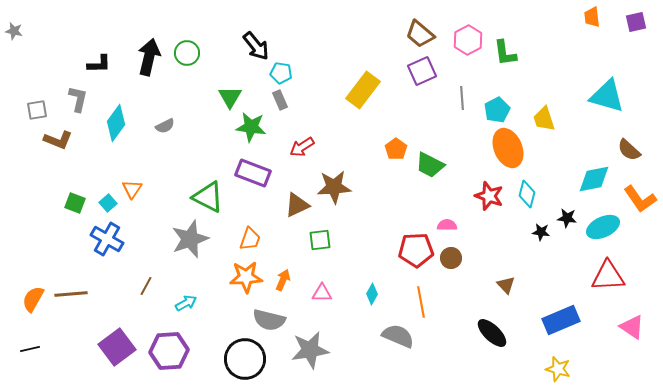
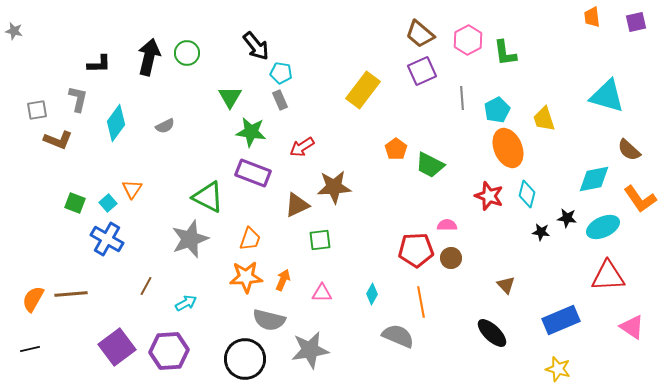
green star at (251, 127): moved 5 px down
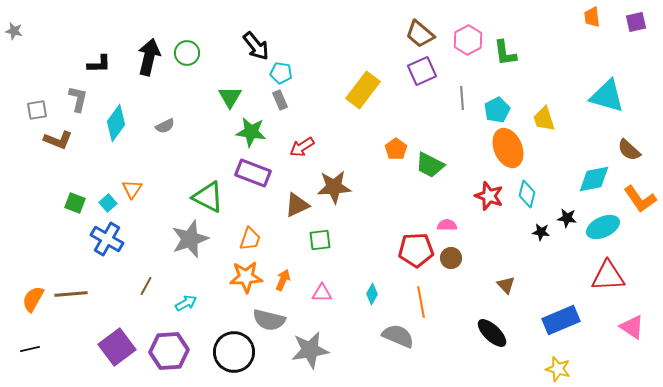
black circle at (245, 359): moved 11 px left, 7 px up
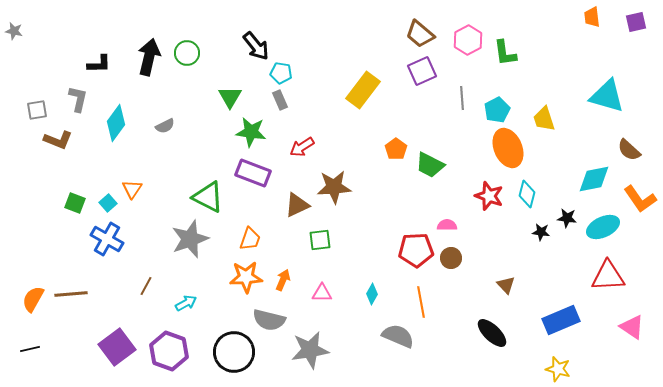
purple hexagon at (169, 351): rotated 24 degrees clockwise
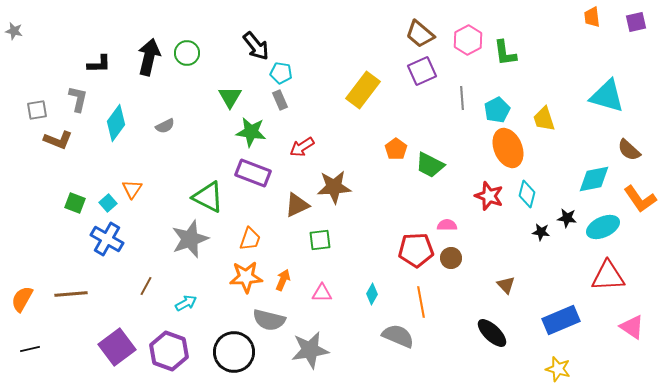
orange semicircle at (33, 299): moved 11 px left
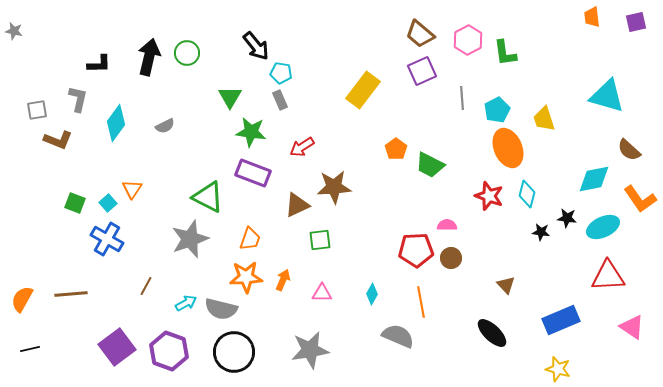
gray semicircle at (269, 320): moved 48 px left, 11 px up
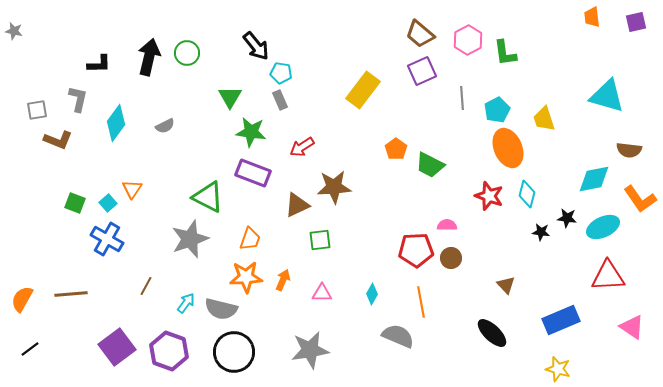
brown semicircle at (629, 150): rotated 35 degrees counterclockwise
cyan arrow at (186, 303): rotated 25 degrees counterclockwise
black line at (30, 349): rotated 24 degrees counterclockwise
